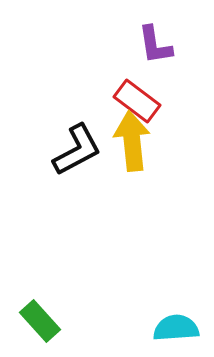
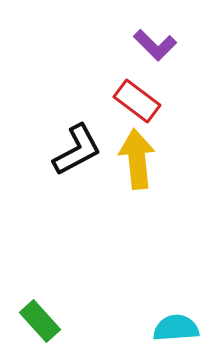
purple L-shape: rotated 36 degrees counterclockwise
yellow arrow: moved 5 px right, 18 px down
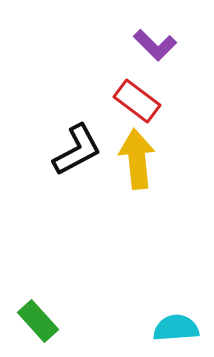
green rectangle: moved 2 px left
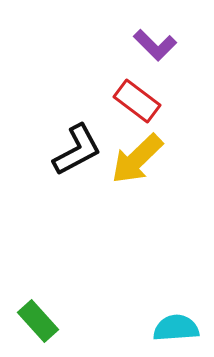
yellow arrow: rotated 128 degrees counterclockwise
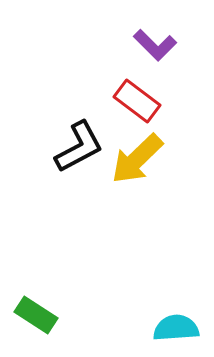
black L-shape: moved 2 px right, 3 px up
green rectangle: moved 2 px left, 6 px up; rotated 15 degrees counterclockwise
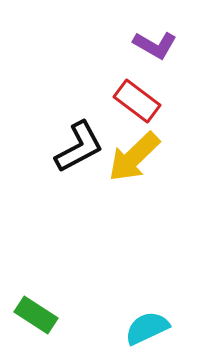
purple L-shape: rotated 15 degrees counterclockwise
yellow arrow: moved 3 px left, 2 px up
cyan semicircle: moved 29 px left; rotated 21 degrees counterclockwise
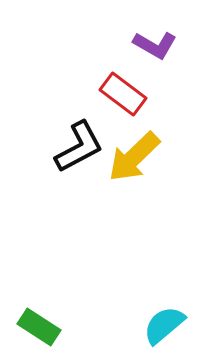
red rectangle: moved 14 px left, 7 px up
green rectangle: moved 3 px right, 12 px down
cyan semicircle: moved 17 px right, 3 px up; rotated 15 degrees counterclockwise
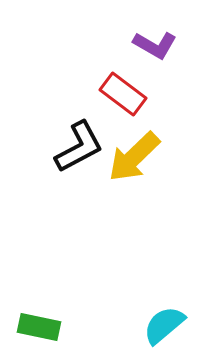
green rectangle: rotated 21 degrees counterclockwise
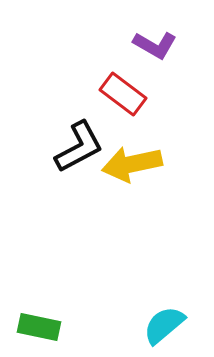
yellow arrow: moved 2 px left, 7 px down; rotated 32 degrees clockwise
